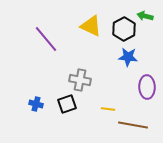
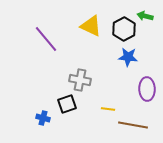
purple ellipse: moved 2 px down
blue cross: moved 7 px right, 14 px down
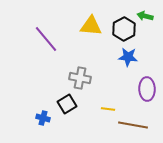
yellow triangle: rotated 20 degrees counterclockwise
gray cross: moved 2 px up
black square: rotated 12 degrees counterclockwise
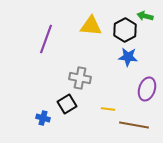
black hexagon: moved 1 px right, 1 px down
purple line: rotated 60 degrees clockwise
purple ellipse: rotated 20 degrees clockwise
brown line: moved 1 px right
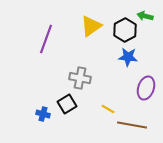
yellow triangle: rotated 40 degrees counterclockwise
purple ellipse: moved 1 px left, 1 px up
yellow line: rotated 24 degrees clockwise
blue cross: moved 4 px up
brown line: moved 2 px left
